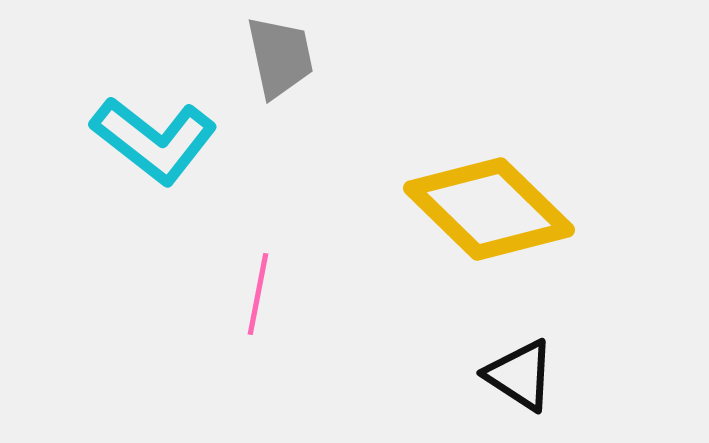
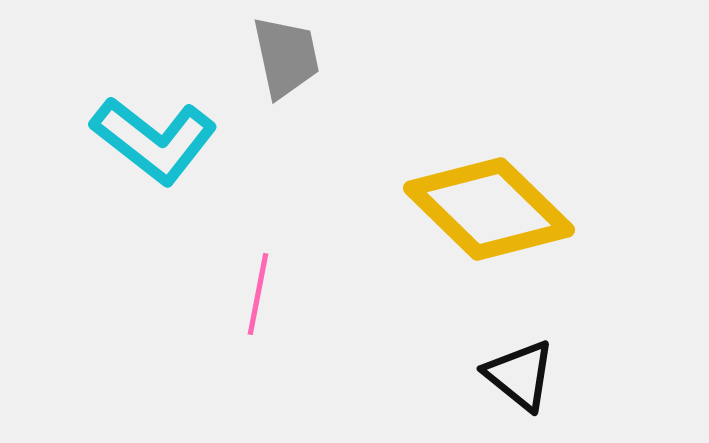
gray trapezoid: moved 6 px right
black triangle: rotated 6 degrees clockwise
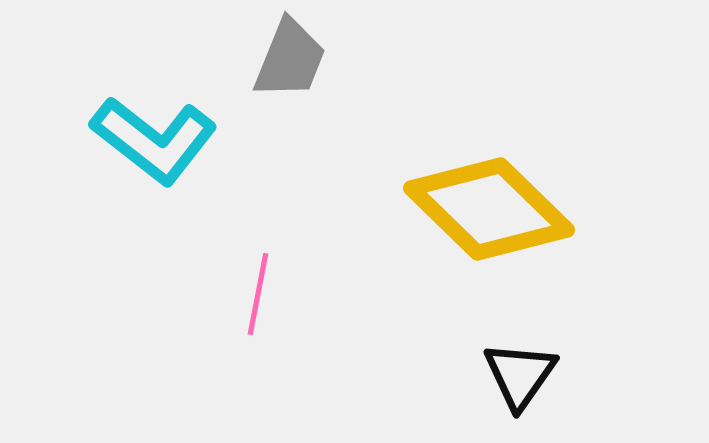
gray trapezoid: moved 4 px right, 2 px down; rotated 34 degrees clockwise
black triangle: rotated 26 degrees clockwise
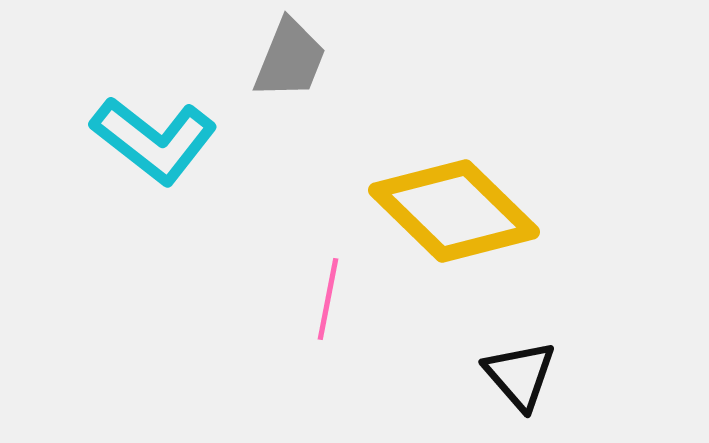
yellow diamond: moved 35 px left, 2 px down
pink line: moved 70 px right, 5 px down
black triangle: rotated 16 degrees counterclockwise
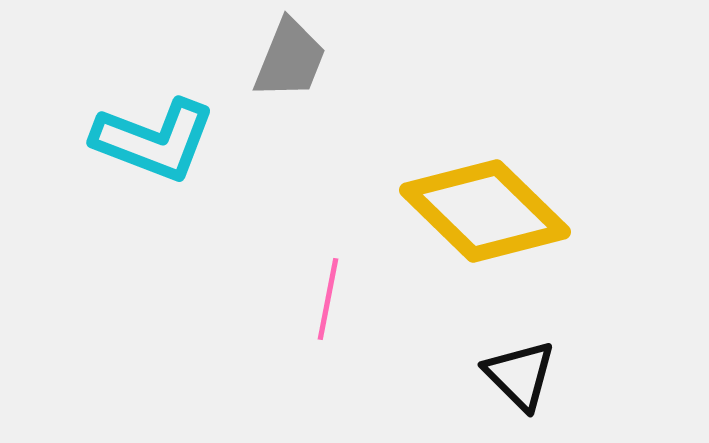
cyan L-shape: rotated 17 degrees counterclockwise
yellow diamond: moved 31 px right
black triangle: rotated 4 degrees counterclockwise
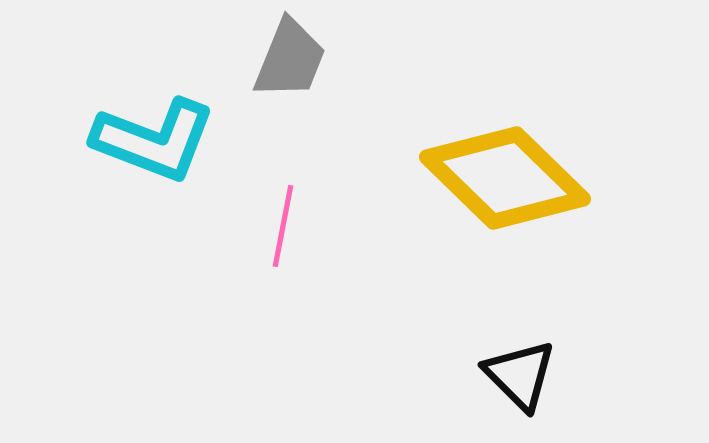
yellow diamond: moved 20 px right, 33 px up
pink line: moved 45 px left, 73 px up
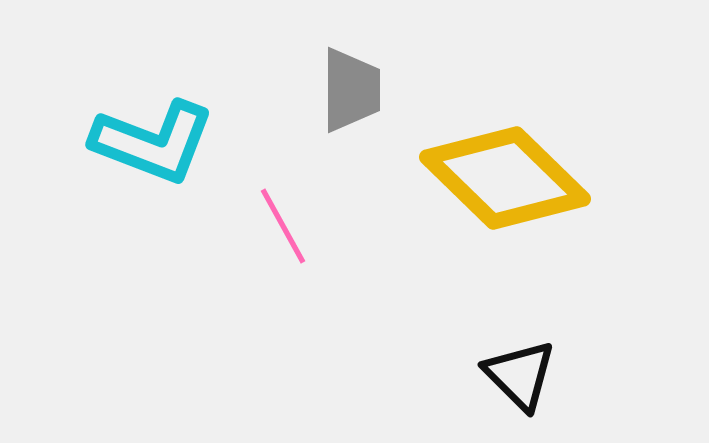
gray trapezoid: moved 61 px right, 31 px down; rotated 22 degrees counterclockwise
cyan L-shape: moved 1 px left, 2 px down
pink line: rotated 40 degrees counterclockwise
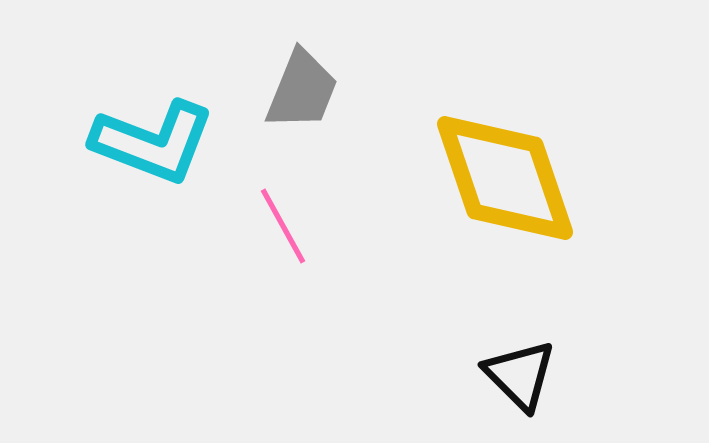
gray trapezoid: moved 49 px left; rotated 22 degrees clockwise
yellow diamond: rotated 27 degrees clockwise
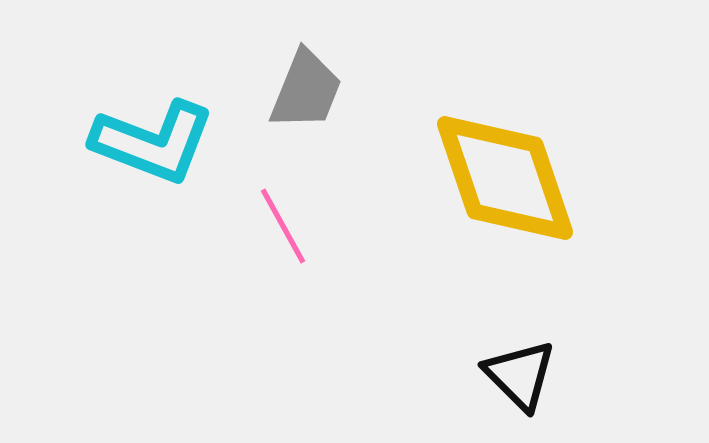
gray trapezoid: moved 4 px right
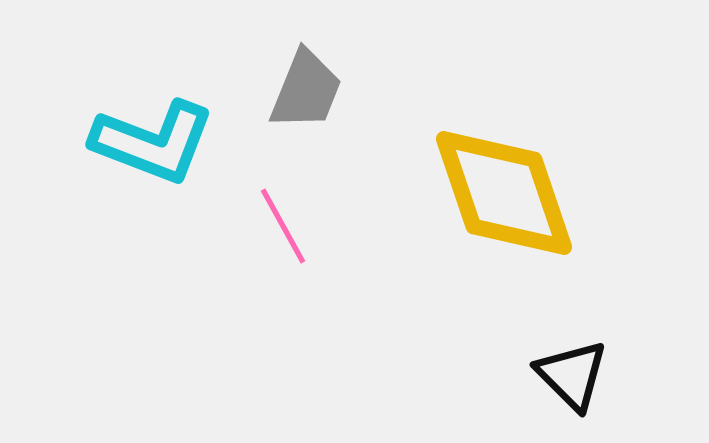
yellow diamond: moved 1 px left, 15 px down
black triangle: moved 52 px right
